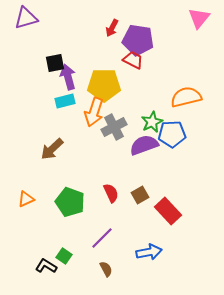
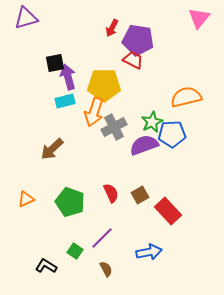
green square: moved 11 px right, 5 px up
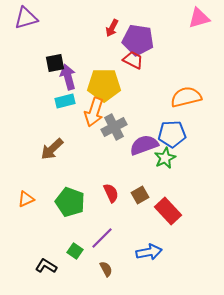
pink triangle: rotated 35 degrees clockwise
green star: moved 13 px right, 36 px down
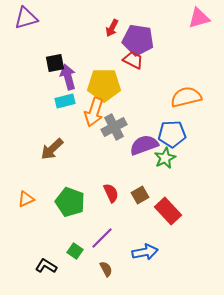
blue arrow: moved 4 px left
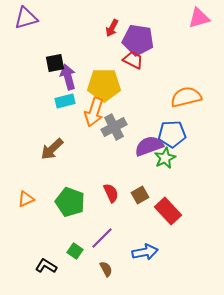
purple semicircle: moved 5 px right, 1 px down
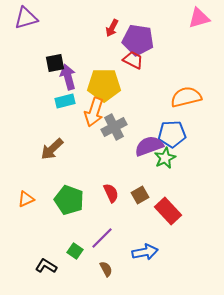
green pentagon: moved 1 px left, 2 px up
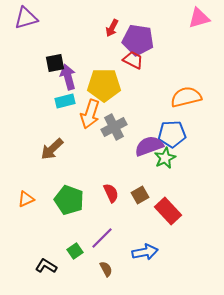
orange arrow: moved 4 px left, 2 px down
green square: rotated 21 degrees clockwise
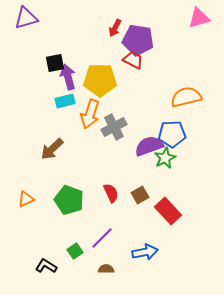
red arrow: moved 3 px right
yellow pentagon: moved 4 px left, 5 px up
brown semicircle: rotated 63 degrees counterclockwise
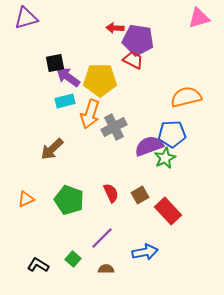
red arrow: rotated 66 degrees clockwise
purple arrow: rotated 40 degrees counterclockwise
green square: moved 2 px left, 8 px down; rotated 14 degrees counterclockwise
black L-shape: moved 8 px left, 1 px up
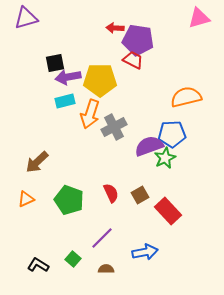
purple arrow: rotated 45 degrees counterclockwise
brown arrow: moved 15 px left, 13 px down
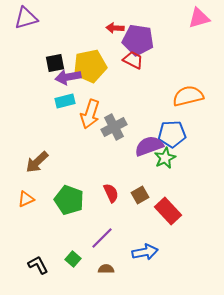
yellow pentagon: moved 10 px left, 14 px up; rotated 12 degrees counterclockwise
orange semicircle: moved 2 px right, 1 px up
black L-shape: rotated 30 degrees clockwise
